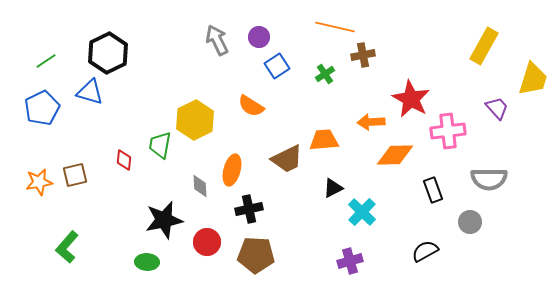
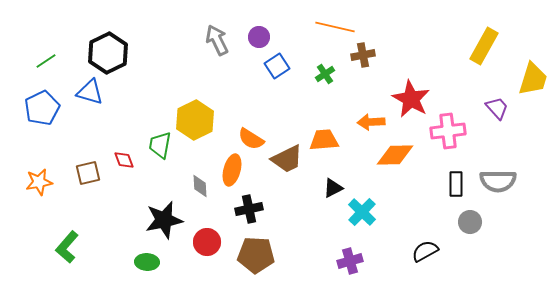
orange semicircle: moved 33 px down
red diamond: rotated 25 degrees counterclockwise
brown square: moved 13 px right, 2 px up
gray semicircle: moved 9 px right, 2 px down
black rectangle: moved 23 px right, 6 px up; rotated 20 degrees clockwise
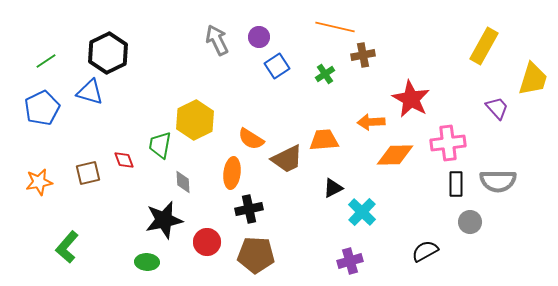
pink cross: moved 12 px down
orange ellipse: moved 3 px down; rotated 8 degrees counterclockwise
gray diamond: moved 17 px left, 4 px up
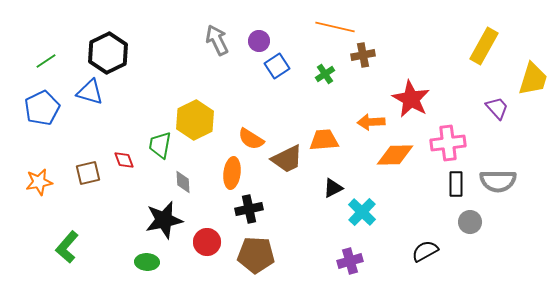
purple circle: moved 4 px down
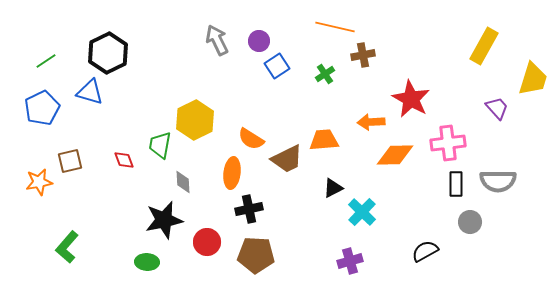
brown square: moved 18 px left, 12 px up
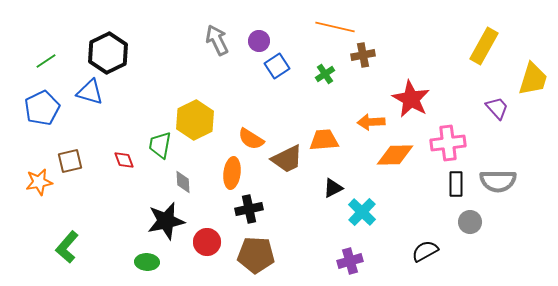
black star: moved 2 px right, 1 px down
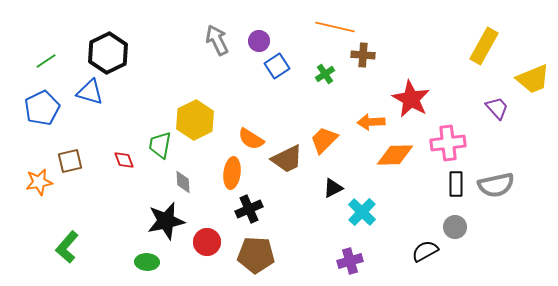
brown cross: rotated 15 degrees clockwise
yellow trapezoid: rotated 51 degrees clockwise
orange trapezoid: rotated 40 degrees counterclockwise
gray semicircle: moved 2 px left, 4 px down; rotated 12 degrees counterclockwise
black cross: rotated 12 degrees counterclockwise
gray circle: moved 15 px left, 5 px down
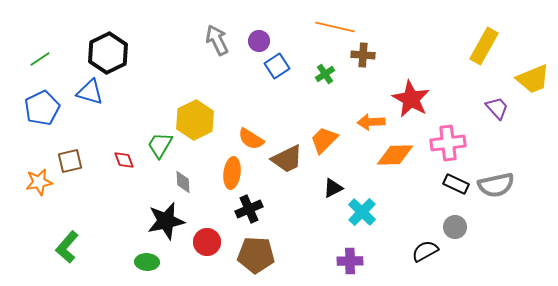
green line: moved 6 px left, 2 px up
green trapezoid: rotated 20 degrees clockwise
black rectangle: rotated 65 degrees counterclockwise
purple cross: rotated 15 degrees clockwise
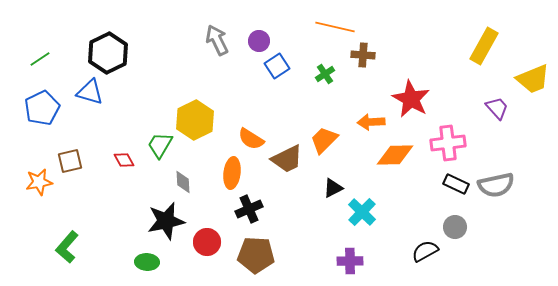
red diamond: rotated 10 degrees counterclockwise
